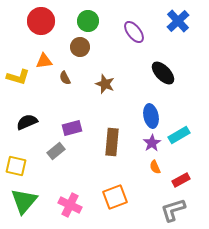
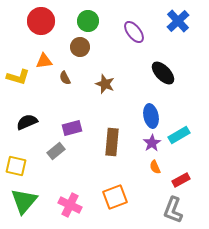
gray L-shape: rotated 52 degrees counterclockwise
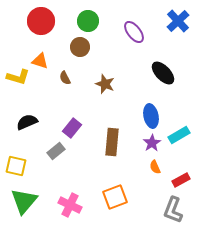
orange triangle: moved 4 px left; rotated 24 degrees clockwise
purple rectangle: rotated 36 degrees counterclockwise
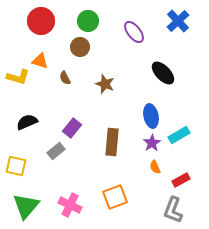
green triangle: moved 2 px right, 5 px down
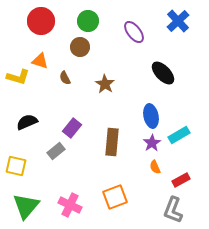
brown star: rotated 12 degrees clockwise
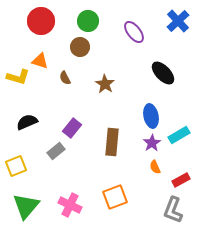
yellow square: rotated 35 degrees counterclockwise
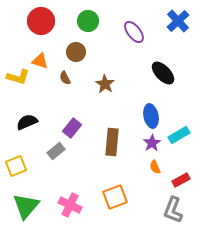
brown circle: moved 4 px left, 5 px down
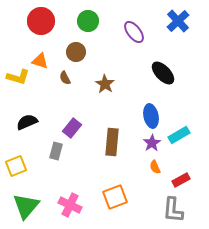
gray rectangle: rotated 36 degrees counterclockwise
gray L-shape: rotated 16 degrees counterclockwise
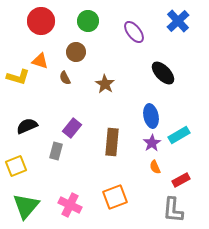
black semicircle: moved 4 px down
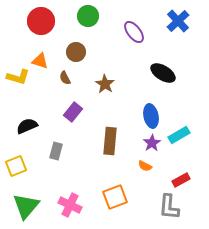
green circle: moved 5 px up
black ellipse: rotated 15 degrees counterclockwise
purple rectangle: moved 1 px right, 16 px up
brown rectangle: moved 2 px left, 1 px up
orange semicircle: moved 10 px left, 1 px up; rotated 40 degrees counterclockwise
gray L-shape: moved 4 px left, 3 px up
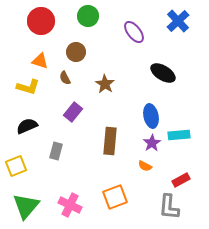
yellow L-shape: moved 10 px right, 10 px down
cyan rectangle: rotated 25 degrees clockwise
